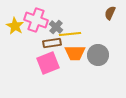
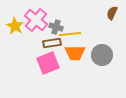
brown semicircle: moved 2 px right
pink cross: rotated 20 degrees clockwise
gray cross: rotated 24 degrees counterclockwise
gray circle: moved 4 px right
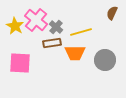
gray cross: rotated 24 degrees clockwise
yellow line: moved 11 px right, 2 px up; rotated 10 degrees counterclockwise
gray circle: moved 3 px right, 5 px down
pink square: moved 28 px left; rotated 25 degrees clockwise
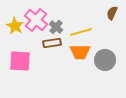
orange trapezoid: moved 5 px right, 1 px up
pink square: moved 2 px up
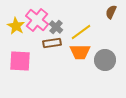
brown semicircle: moved 1 px left, 1 px up
pink cross: moved 1 px right
yellow star: moved 1 px right
yellow line: rotated 20 degrees counterclockwise
